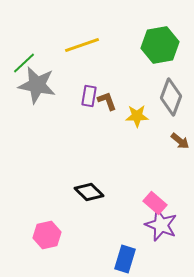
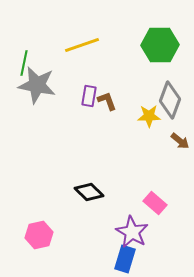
green hexagon: rotated 9 degrees clockwise
green line: rotated 35 degrees counterclockwise
gray diamond: moved 1 px left, 3 px down
yellow star: moved 12 px right
purple star: moved 29 px left, 7 px down; rotated 8 degrees clockwise
pink hexagon: moved 8 px left
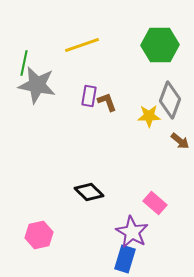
brown L-shape: moved 1 px down
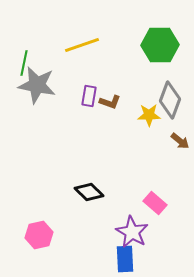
brown L-shape: moved 3 px right; rotated 130 degrees clockwise
yellow star: moved 1 px up
blue rectangle: rotated 20 degrees counterclockwise
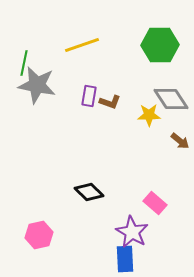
gray diamond: moved 1 px right, 1 px up; rotated 54 degrees counterclockwise
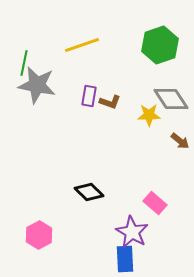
green hexagon: rotated 18 degrees counterclockwise
pink hexagon: rotated 16 degrees counterclockwise
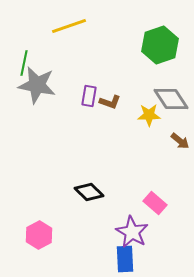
yellow line: moved 13 px left, 19 px up
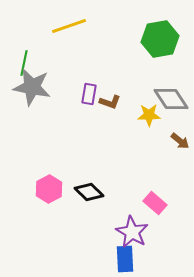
green hexagon: moved 6 px up; rotated 9 degrees clockwise
gray star: moved 5 px left, 2 px down
purple rectangle: moved 2 px up
pink hexagon: moved 10 px right, 46 px up
